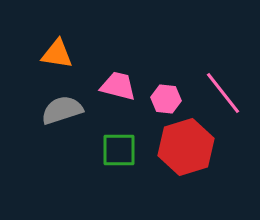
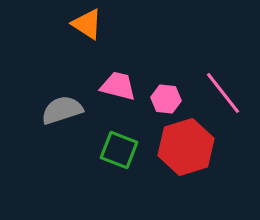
orange triangle: moved 30 px right, 30 px up; rotated 24 degrees clockwise
green square: rotated 21 degrees clockwise
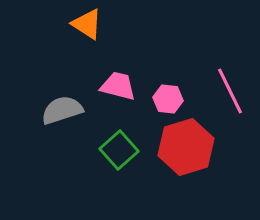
pink line: moved 7 px right, 2 px up; rotated 12 degrees clockwise
pink hexagon: moved 2 px right
green square: rotated 27 degrees clockwise
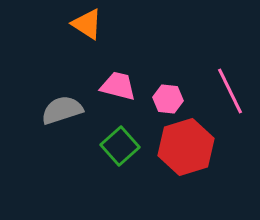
green square: moved 1 px right, 4 px up
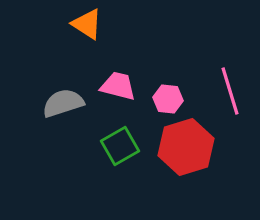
pink line: rotated 9 degrees clockwise
gray semicircle: moved 1 px right, 7 px up
green square: rotated 12 degrees clockwise
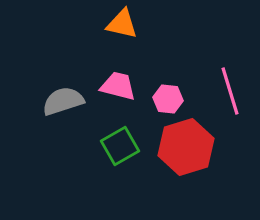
orange triangle: moved 35 px right; rotated 20 degrees counterclockwise
gray semicircle: moved 2 px up
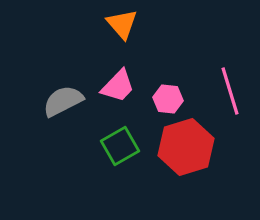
orange triangle: rotated 36 degrees clockwise
pink trapezoid: rotated 120 degrees clockwise
gray semicircle: rotated 9 degrees counterclockwise
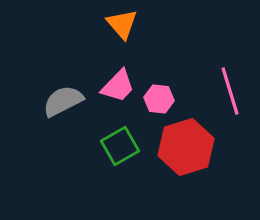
pink hexagon: moved 9 px left
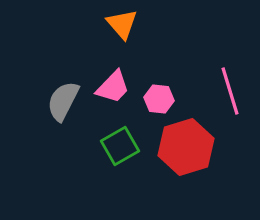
pink trapezoid: moved 5 px left, 1 px down
gray semicircle: rotated 36 degrees counterclockwise
